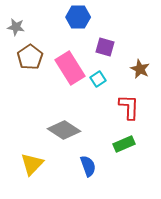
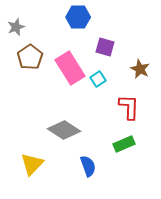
gray star: rotated 30 degrees counterclockwise
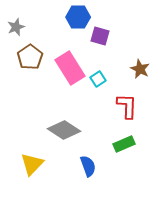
purple square: moved 5 px left, 11 px up
red L-shape: moved 2 px left, 1 px up
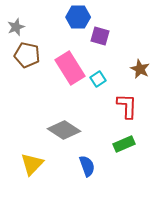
brown pentagon: moved 3 px left, 2 px up; rotated 25 degrees counterclockwise
blue semicircle: moved 1 px left
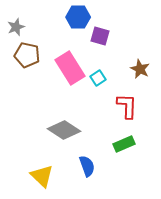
cyan square: moved 1 px up
yellow triangle: moved 10 px right, 12 px down; rotated 30 degrees counterclockwise
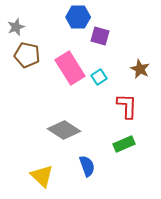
cyan square: moved 1 px right, 1 px up
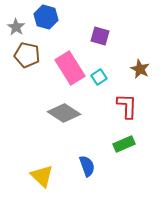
blue hexagon: moved 32 px left; rotated 15 degrees clockwise
gray star: rotated 18 degrees counterclockwise
gray diamond: moved 17 px up
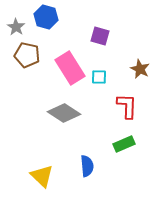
cyan square: rotated 35 degrees clockwise
blue semicircle: rotated 15 degrees clockwise
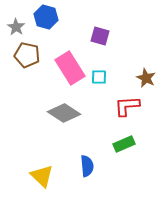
brown star: moved 6 px right, 9 px down
red L-shape: rotated 96 degrees counterclockwise
